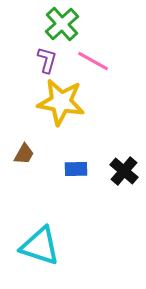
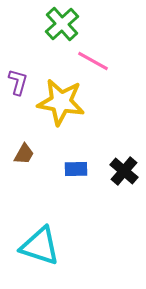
purple L-shape: moved 29 px left, 22 px down
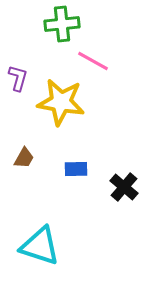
green cross: rotated 36 degrees clockwise
purple L-shape: moved 4 px up
brown trapezoid: moved 4 px down
black cross: moved 16 px down
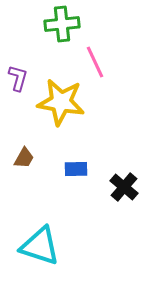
pink line: moved 2 px right, 1 px down; rotated 36 degrees clockwise
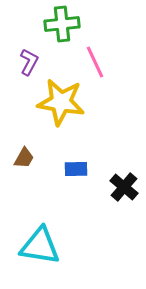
purple L-shape: moved 11 px right, 16 px up; rotated 12 degrees clockwise
cyan triangle: rotated 9 degrees counterclockwise
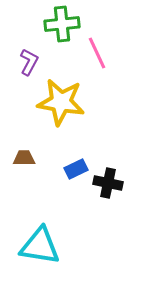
pink line: moved 2 px right, 9 px up
brown trapezoid: rotated 120 degrees counterclockwise
blue rectangle: rotated 25 degrees counterclockwise
black cross: moved 16 px left, 4 px up; rotated 28 degrees counterclockwise
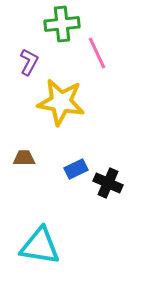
black cross: rotated 12 degrees clockwise
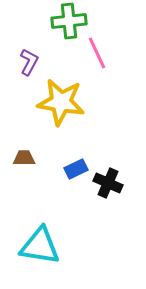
green cross: moved 7 px right, 3 px up
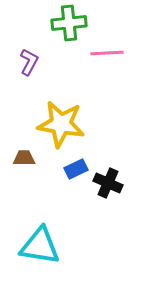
green cross: moved 2 px down
pink line: moved 10 px right; rotated 68 degrees counterclockwise
yellow star: moved 22 px down
